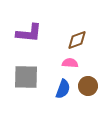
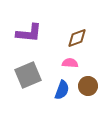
brown diamond: moved 2 px up
gray square: moved 2 px right, 2 px up; rotated 24 degrees counterclockwise
blue semicircle: moved 1 px left, 1 px down
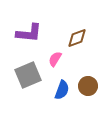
pink semicircle: moved 15 px left, 4 px up; rotated 63 degrees counterclockwise
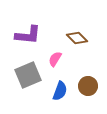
purple L-shape: moved 1 px left, 2 px down
brown diamond: rotated 65 degrees clockwise
blue semicircle: moved 2 px left, 1 px down
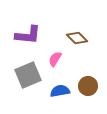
blue semicircle: rotated 120 degrees counterclockwise
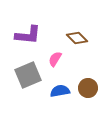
brown circle: moved 2 px down
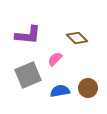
pink semicircle: rotated 14 degrees clockwise
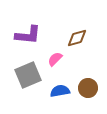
brown diamond: rotated 60 degrees counterclockwise
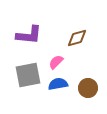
purple L-shape: moved 1 px right
pink semicircle: moved 1 px right, 3 px down
gray square: rotated 12 degrees clockwise
blue semicircle: moved 2 px left, 7 px up
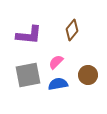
brown diamond: moved 5 px left, 8 px up; rotated 35 degrees counterclockwise
brown circle: moved 13 px up
